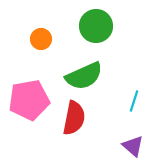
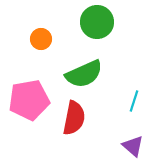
green circle: moved 1 px right, 4 px up
green semicircle: moved 2 px up
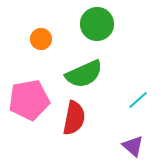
green circle: moved 2 px down
cyan line: moved 4 px right, 1 px up; rotated 30 degrees clockwise
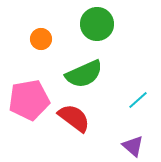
red semicircle: rotated 64 degrees counterclockwise
